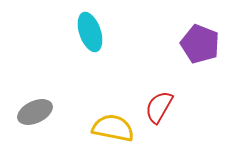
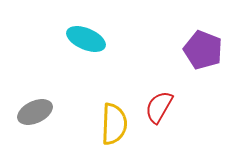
cyan ellipse: moved 4 px left, 7 px down; rotated 48 degrees counterclockwise
purple pentagon: moved 3 px right, 6 px down
yellow semicircle: moved 1 px right, 4 px up; rotated 81 degrees clockwise
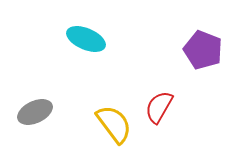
yellow semicircle: rotated 39 degrees counterclockwise
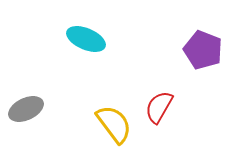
gray ellipse: moved 9 px left, 3 px up
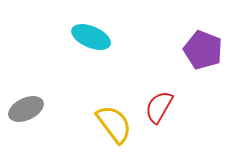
cyan ellipse: moved 5 px right, 2 px up
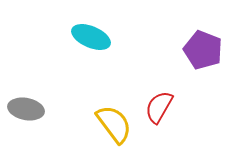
gray ellipse: rotated 36 degrees clockwise
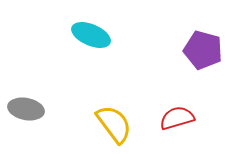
cyan ellipse: moved 2 px up
purple pentagon: rotated 6 degrees counterclockwise
red semicircle: moved 18 px right, 11 px down; rotated 44 degrees clockwise
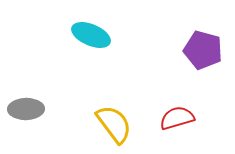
gray ellipse: rotated 12 degrees counterclockwise
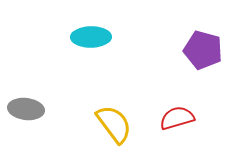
cyan ellipse: moved 2 px down; rotated 24 degrees counterclockwise
gray ellipse: rotated 8 degrees clockwise
